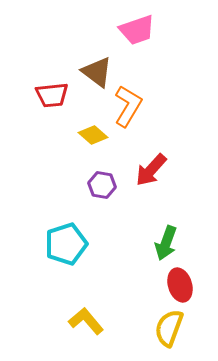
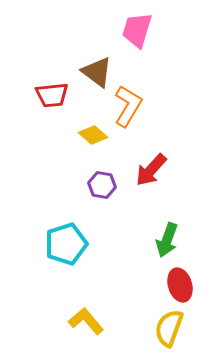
pink trapezoid: rotated 126 degrees clockwise
green arrow: moved 1 px right, 3 px up
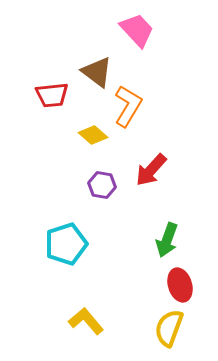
pink trapezoid: rotated 120 degrees clockwise
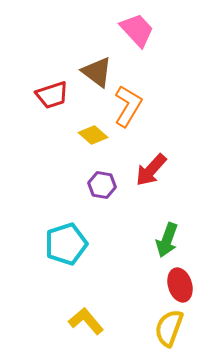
red trapezoid: rotated 12 degrees counterclockwise
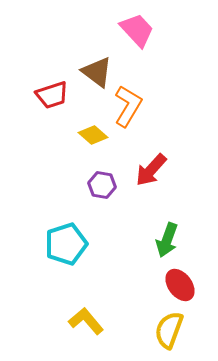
red ellipse: rotated 20 degrees counterclockwise
yellow semicircle: moved 2 px down
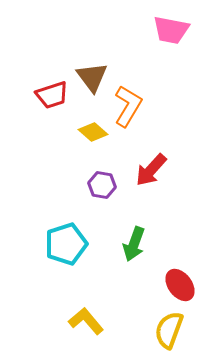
pink trapezoid: moved 34 px right; rotated 144 degrees clockwise
brown triangle: moved 5 px left, 5 px down; rotated 16 degrees clockwise
yellow diamond: moved 3 px up
green arrow: moved 33 px left, 4 px down
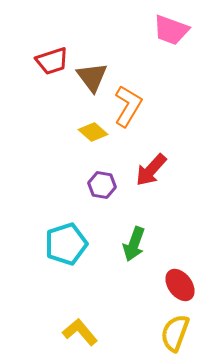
pink trapezoid: rotated 9 degrees clockwise
red trapezoid: moved 34 px up
yellow L-shape: moved 6 px left, 11 px down
yellow semicircle: moved 6 px right, 3 px down
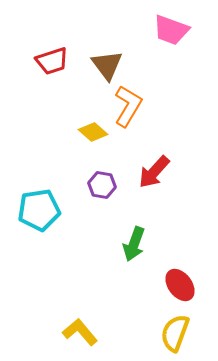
brown triangle: moved 15 px right, 12 px up
red arrow: moved 3 px right, 2 px down
cyan pentagon: moved 27 px left, 34 px up; rotated 9 degrees clockwise
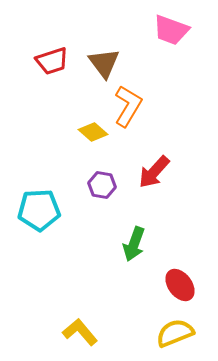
brown triangle: moved 3 px left, 2 px up
cyan pentagon: rotated 6 degrees clockwise
yellow semicircle: rotated 48 degrees clockwise
